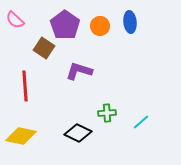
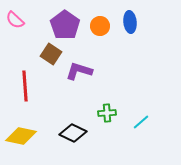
brown square: moved 7 px right, 6 px down
black diamond: moved 5 px left
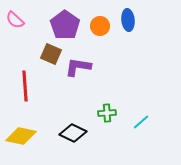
blue ellipse: moved 2 px left, 2 px up
brown square: rotated 10 degrees counterclockwise
purple L-shape: moved 1 px left, 4 px up; rotated 8 degrees counterclockwise
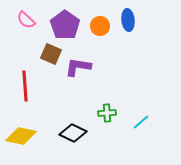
pink semicircle: moved 11 px right
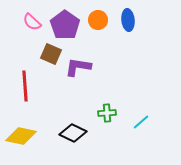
pink semicircle: moved 6 px right, 2 px down
orange circle: moved 2 px left, 6 px up
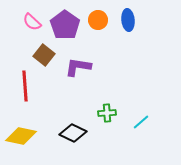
brown square: moved 7 px left, 1 px down; rotated 15 degrees clockwise
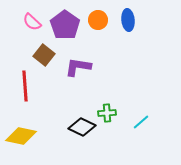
black diamond: moved 9 px right, 6 px up
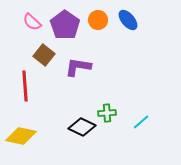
blue ellipse: rotated 35 degrees counterclockwise
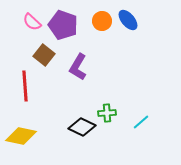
orange circle: moved 4 px right, 1 px down
purple pentagon: moved 2 px left; rotated 16 degrees counterclockwise
purple L-shape: rotated 68 degrees counterclockwise
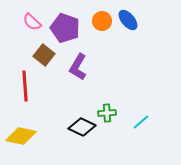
purple pentagon: moved 2 px right, 3 px down
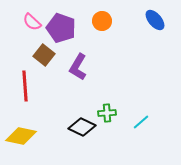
blue ellipse: moved 27 px right
purple pentagon: moved 4 px left
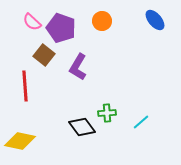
black diamond: rotated 28 degrees clockwise
yellow diamond: moved 1 px left, 5 px down
